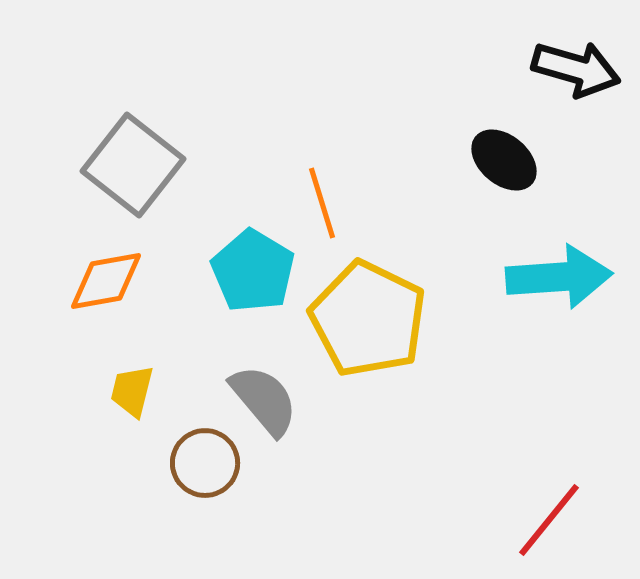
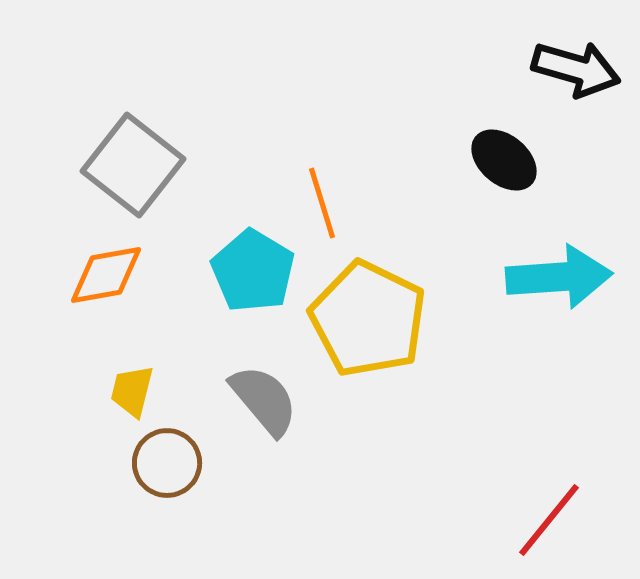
orange diamond: moved 6 px up
brown circle: moved 38 px left
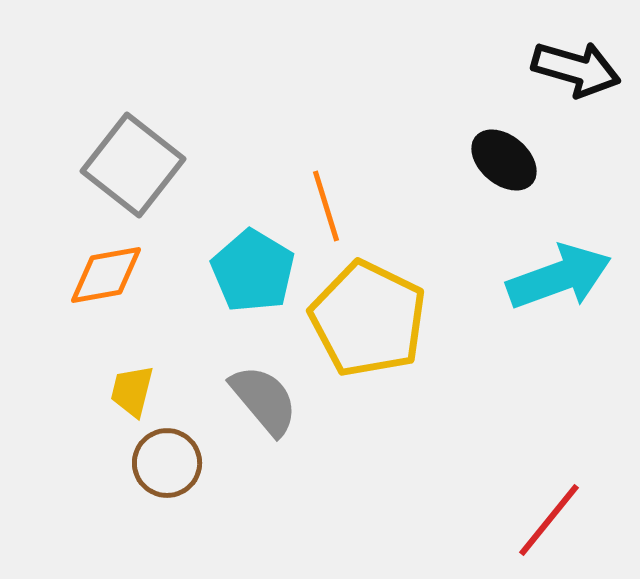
orange line: moved 4 px right, 3 px down
cyan arrow: rotated 16 degrees counterclockwise
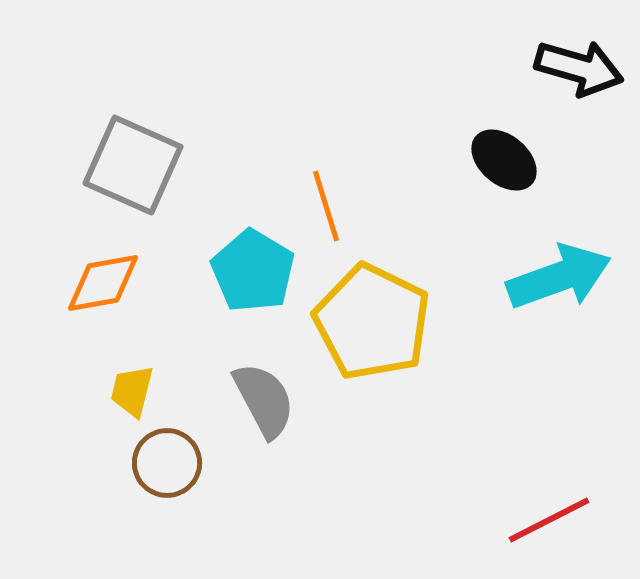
black arrow: moved 3 px right, 1 px up
gray square: rotated 14 degrees counterclockwise
orange diamond: moved 3 px left, 8 px down
yellow pentagon: moved 4 px right, 3 px down
gray semicircle: rotated 12 degrees clockwise
red line: rotated 24 degrees clockwise
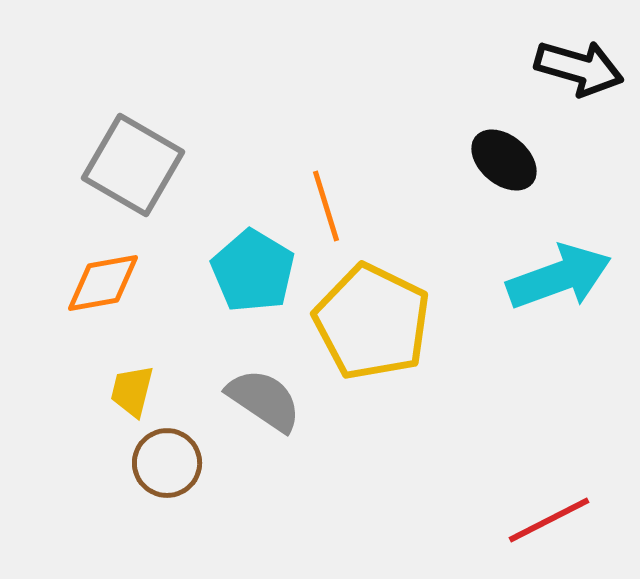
gray square: rotated 6 degrees clockwise
gray semicircle: rotated 28 degrees counterclockwise
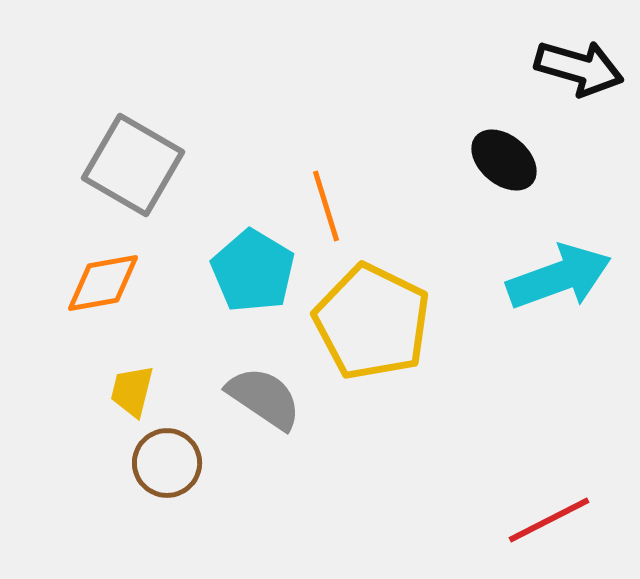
gray semicircle: moved 2 px up
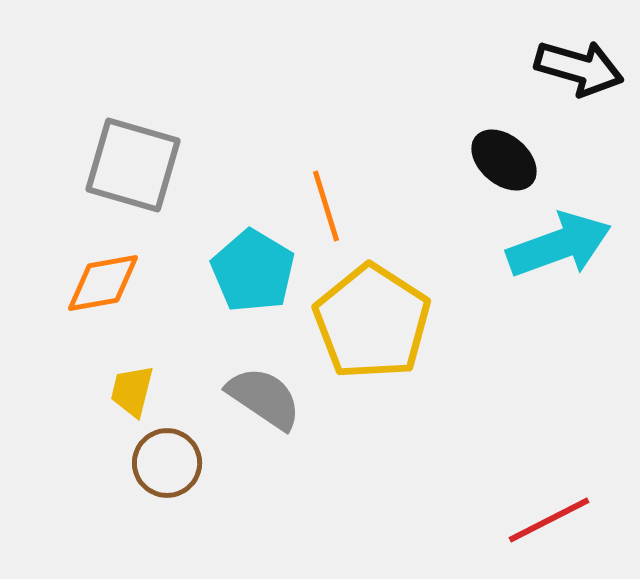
gray square: rotated 14 degrees counterclockwise
cyan arrow: moved 32 px up
yellow pentagon: rotated 7 degrees clockwise
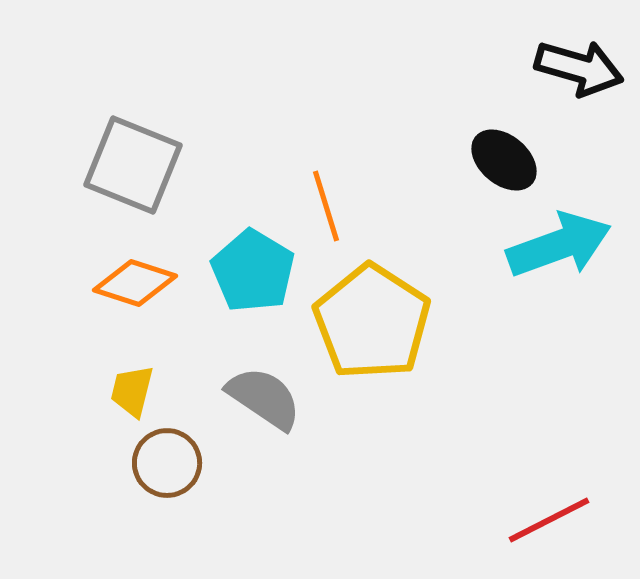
gray square: rotated 6 degrees clockwise
orange diamond: moved 32 px right; rotated 28 degrees clockwise
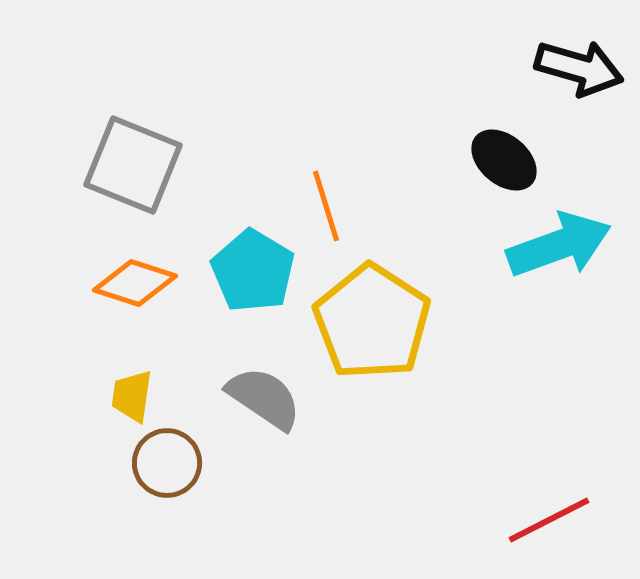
yellow trapezoid: moved 5 px down; rotated 6 degrees counterclockwise
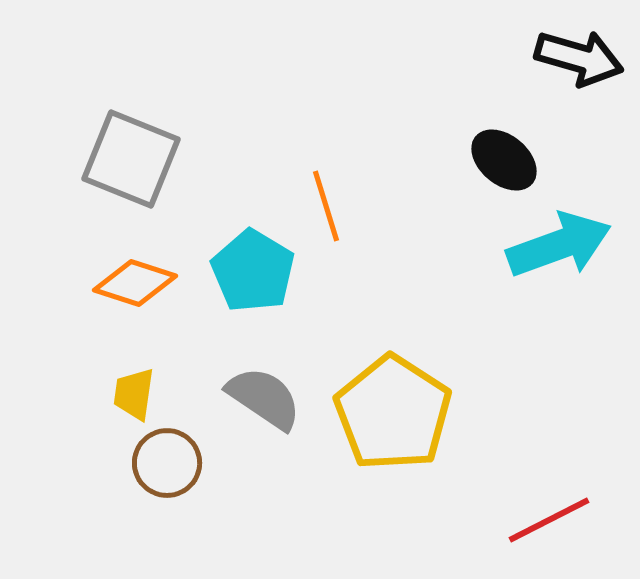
black arrow: moved 10 px up
gray square: moved 2 px left, 6 px up
yellow pentagon: moved 21 px right, 91 px down
yellow trapezoid: moved 2 px right, 2 px up
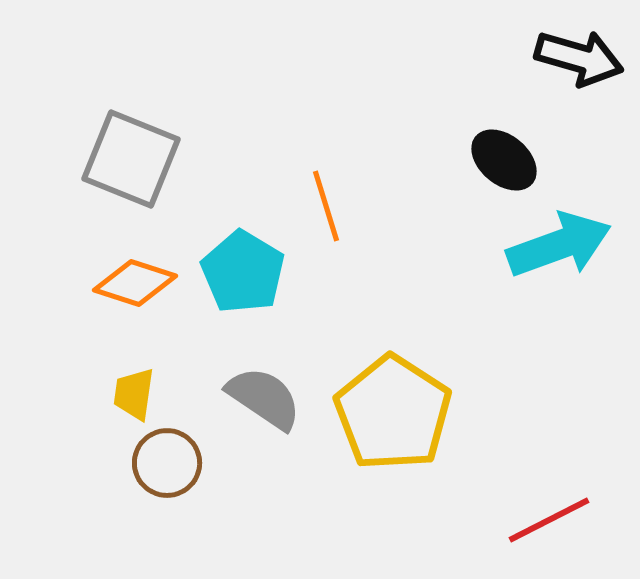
cyan pentagon: moved 10 px left, 1 px down
